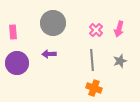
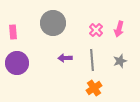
purple arrow: moved 16 px right, 4 px down
orange cross: rotated 35 degrees clockwise
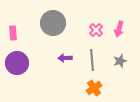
pink rectangle: moved 1 px down
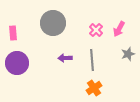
pink arrow: rotated 14 degrees clockwise
gray star: moved 8 px right, 7 px up
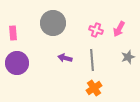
pink cross: rotated 24 degrees counterclockwise
gray star: moved 3 px down
purple arrow: rotated 16 degrees clockwise
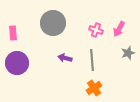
gray star: moved 4 px up
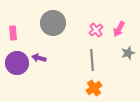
pink cross: rotated 32 degrees clockwise
purple arrow: moved 26 px left
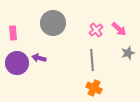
pink arrow: rotated 77 degrees counterclockwise
orange cross: rotated 28 degrees counterclockwise
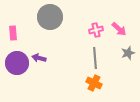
gray circle: moved 3 px left, 6 px up
pink cross: rotated 24 degrees clockwise
gray line: moved 3 px right, 2 px up
orange cross: moved 5 px up
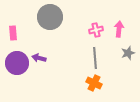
pink arrow: rotated 126 degrees counterclockwise
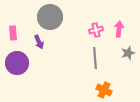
purple arrow: moved 16 px up; rotated 128 degrees counterclockwise
orange cross: moved 10 px right, 7 px down
